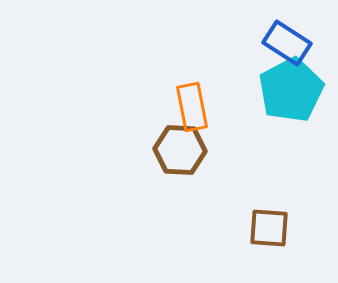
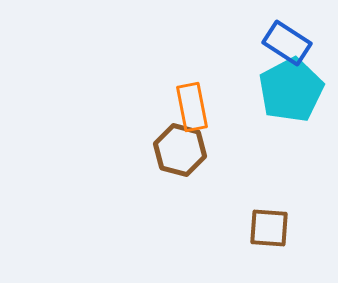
brown hexagon: rotated 12 degrees clockwise
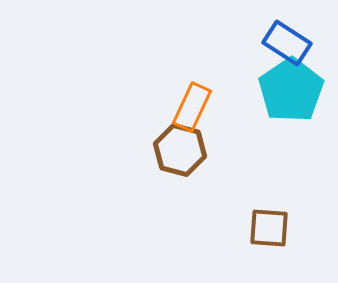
cyan pentagon: rotated 6 degrees counterclockwise
orange rectangle: rotated 36 degrees clockwise
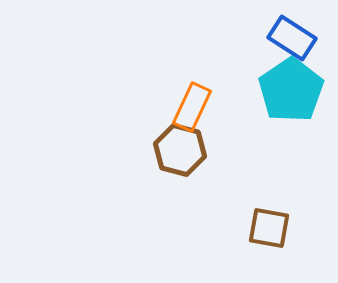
blue rectangle: moved 5 px right, 5 px up
brown square: rotated 6 degrees clockwise
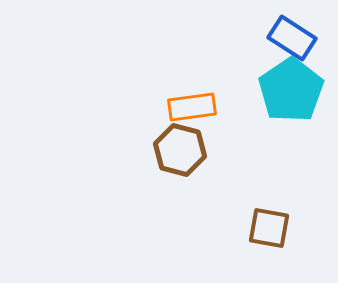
orange rectangle: rotated 57 degrees clockwise
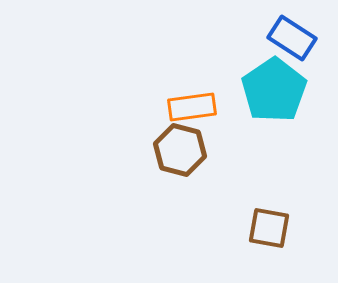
cyan pentagon: moved 17 px left
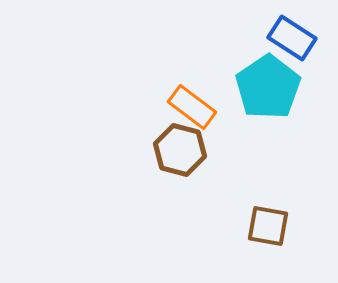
cyan pentagon: moved 6 px left, 3 px up
orange rectangle: rotated 45 degrees clockwise
brown square: moved 1 px left, 2 px up
